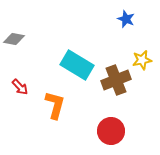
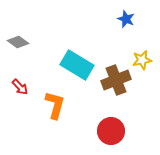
gray diamond: moved 4 px right, 3 px down; rotated 25 degrees clockwise
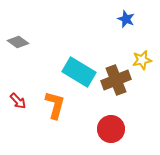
cyan rectangle: moved 2 px right, 7 px down
red arrow: moved 2 px left, 14 px down
red circle: moved 2 px up
